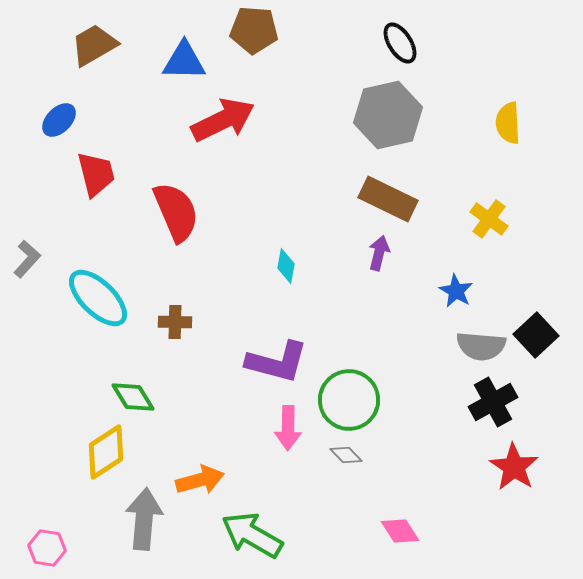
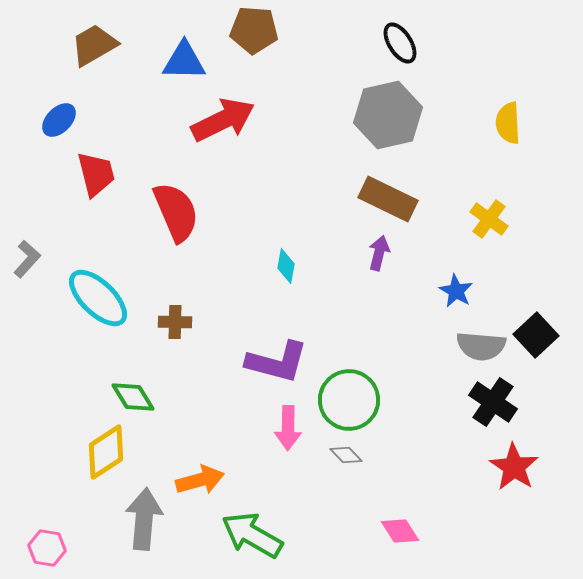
black cross: rotated 27 degrees counterclockwise
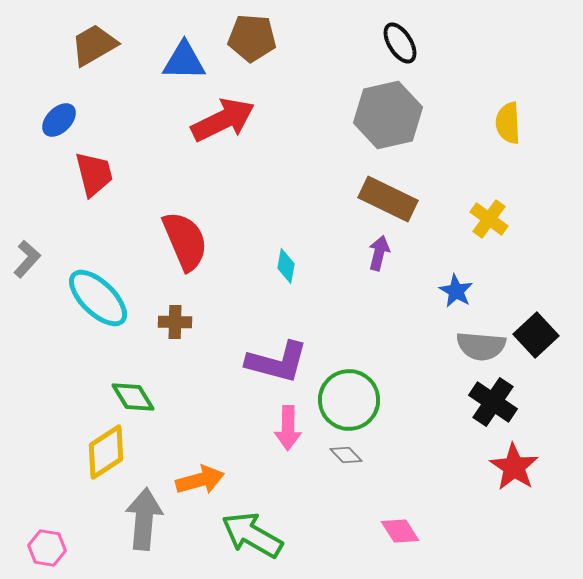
brown pentagon: moved 2 px left, 8 px down
red trapezoid: moved 2 px left
red semicircle: moved 9 px right, 29 px down
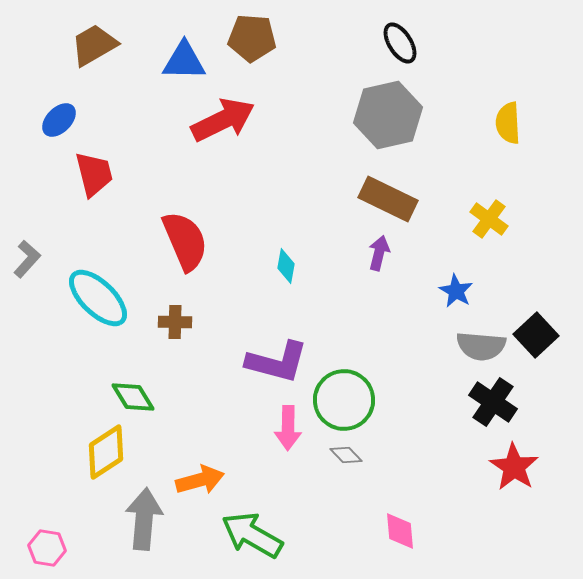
green circle: moved 5 px left
pink diamond: rotated 27 degrees clockwise
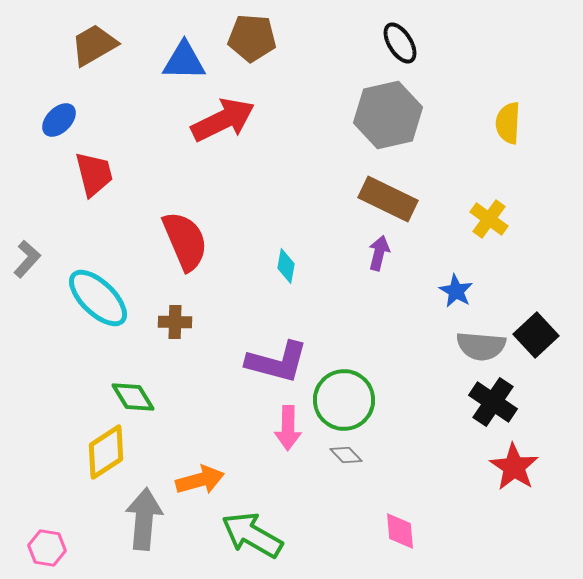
yellow semicircle: rotated 6 degrees clockwise
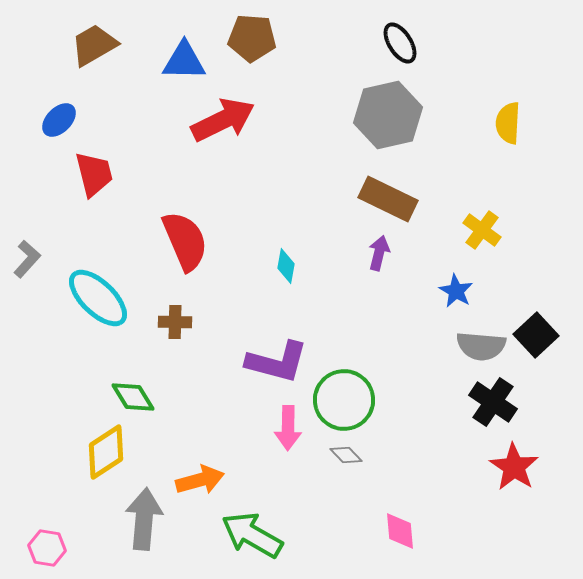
yellow cross: moved 7 px left, 11 px down
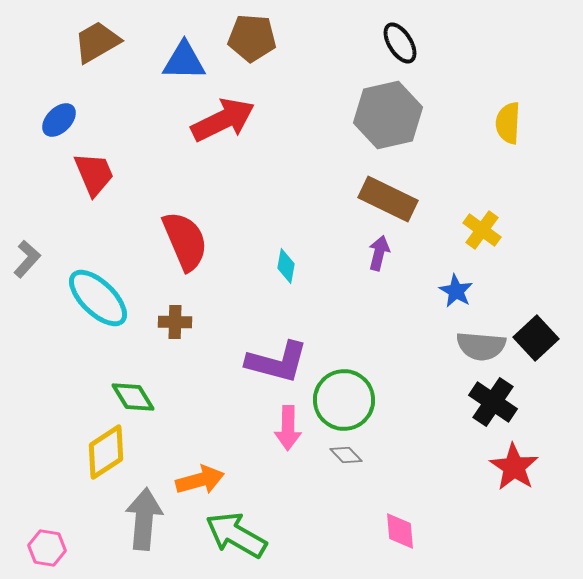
brown trapezoid: moved 3 px right, 3 px up
red trapezoid: rotated 9 degrees counterclockwise
black square: moved 3 px down
green arrow: moved 16 px left
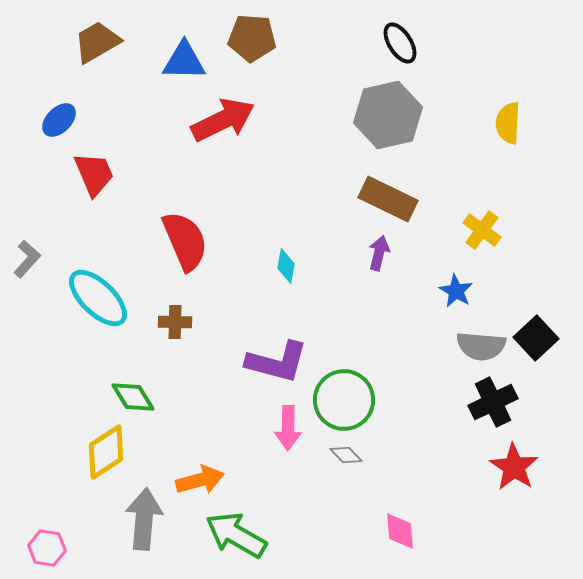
black cross: rotated 30 degrees clockwise
